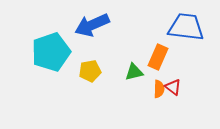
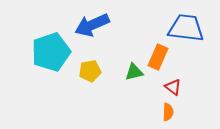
blue trapezoid: moved 1 px down
orange semicircle: moved 9 px right, 23 px down
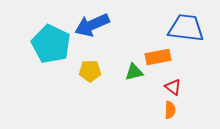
cyan pentagon: moved 8 px up; rotated 27 degrees counterclockwise
orange rectangle: rotated 55 degrees clockwise
yellow pentagon: rotated 10 degrees clockwise
orange semicircle: moved 2 px right, 2 px up
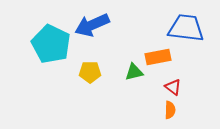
yellow pentagon: moved 1 px down
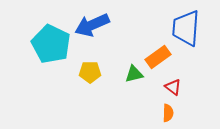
blue trapezoid: rotated 93 degrees counterclockwise
orange rectangle: rotated 25 degrees counterclockwise
green triangle: moved 2 px down
orange semicircle: moved 2 px left, 3 px down
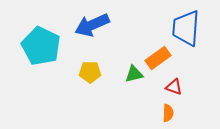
cyan pentagon: moved 10 px left, 2 px down
orange rectangle: moved 1 px down
red triangle: moved 1 px right; rotated 18 degrees counterclockwise
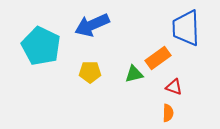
blue trapezoid: rotated 6 degrees counterclockwise
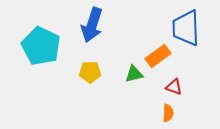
blue arrow: rotated 48 degrees counterclockwise
orange rectangle: moved 2 px up
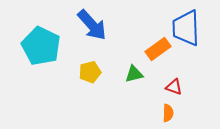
blue arrow: rotated 60 degrees counterclockwise
orange rectangle: moved 7 px up
yellow pentagon: rotated 15 degrees counterclockwise
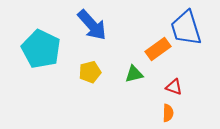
blue trapezoid: rotated 15 degrees counterclockwise
cyan pentagon: moved 3 px down
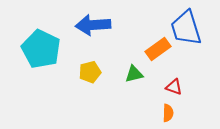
blue arrow: moved 1 px right; rotated 128 degrees clockwise
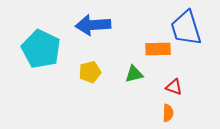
orange rectangle: rotated 35 degrees clockwise
